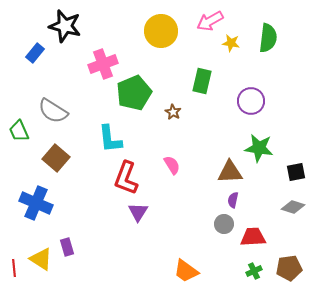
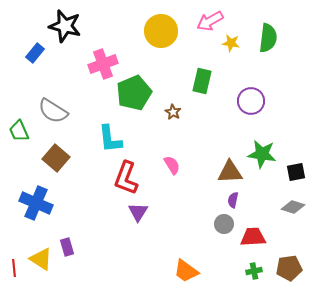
green star: moved 3 px right, 6 px down
green cross: rotated 14 degrees clockwise
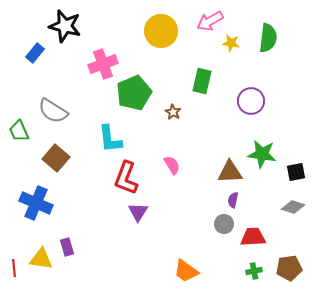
yellow triangle: rotated 25 degrees counterclockwise
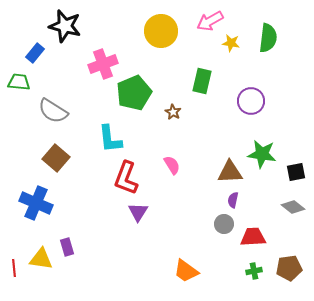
green trapezoid: moved 49 px up; rotated 120 degrees clockwise
gray diamond: rotated 20 degrees clockwise
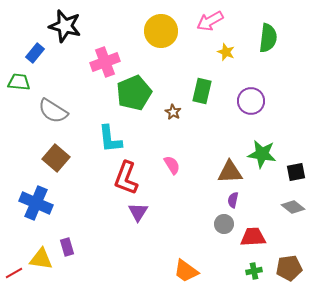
yellow star: moved 5 px left, 9 px down; rotated 12 degrees clockwise
pink cross: moved 2 px right, 2 px up
green rectangle: moved 10 px down
red line: moved 5 px down; rotated 66 degrees clockwise
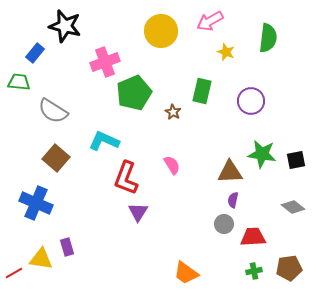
cyan L-shape: moved 6 px left, 2 px down; rotated 120 degrees clockwise
black square: moved 12 px up
orange trapezoid: moved 2 px down
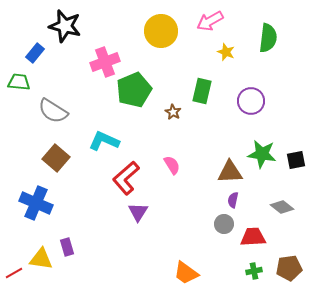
green pentagon: moved 3 px up
red L-shape: rotated 28 degrees clockwise
gray diamond: moved 11 px left
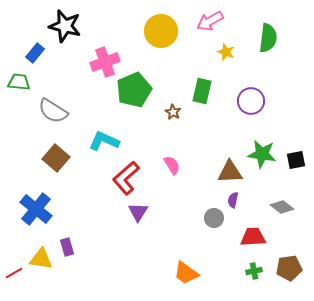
blue cross: moved 6 px down; rotated 16 degrees clockwise
gray circle: moved 10 px left, 6 px up
